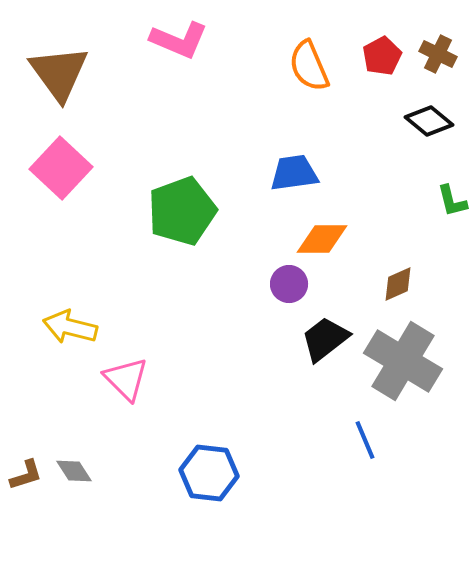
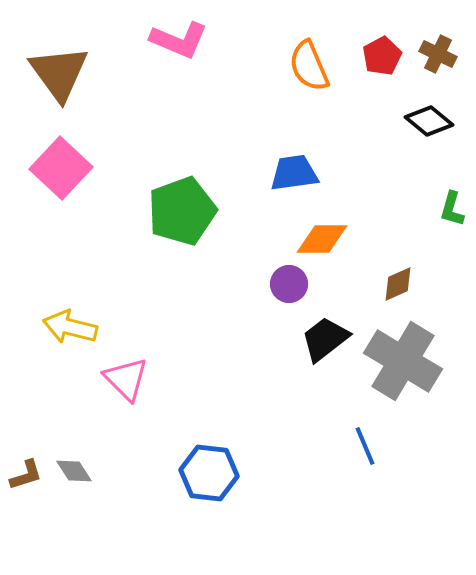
green L-shape: moved 8 px down; rotated 30 degrees clockwise
blue line: moved 6 px down
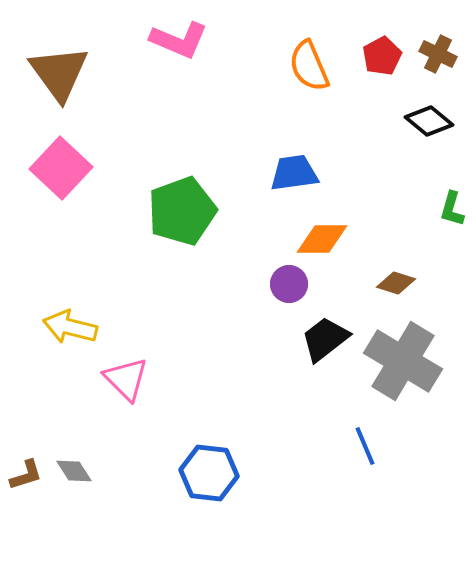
brown diamond: moved 2 px left, 1 px up; rotated 42 degrees clockwise
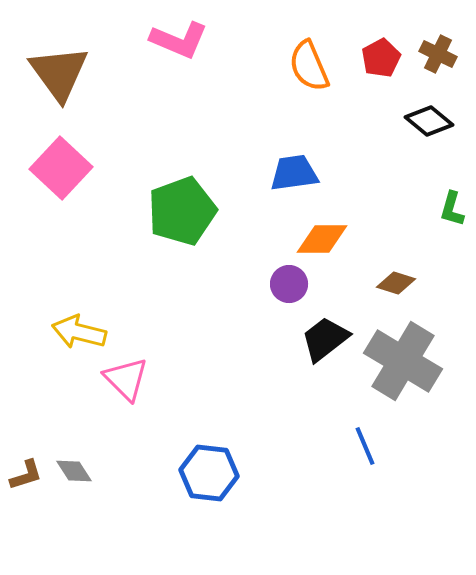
red pentagon: moved 1 px left, 2 px down
yellow arrow: moved 9 px right, 5 px down
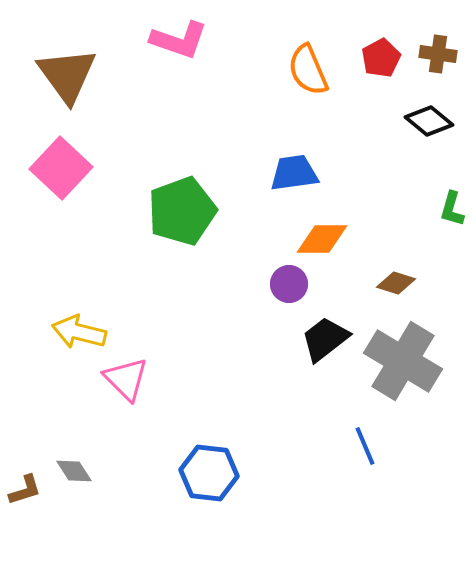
pink L-shape: rotated 4 degrees counterclockwise
brown cross: rotated 18 degrees counterclockwise
orange semicircle: moved 1 px left, 4 px down
brown triangle: moved 8 px right, 2 px down
brown L-shape: moved 1 px left, 15 px down
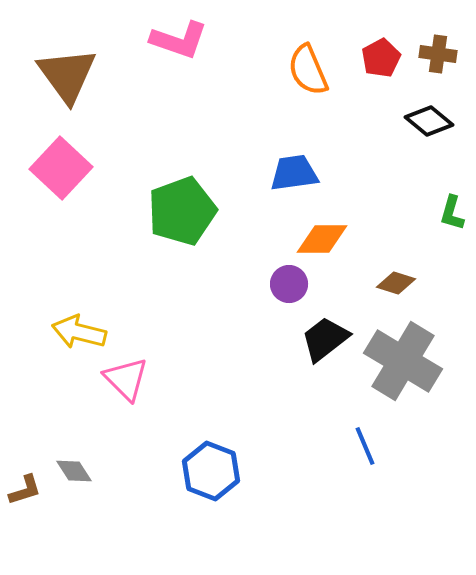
green L-shape: moved 4 px down
blue hexagon: moved 2 px right, 2 px up; rotated 14 degrees clockwise
